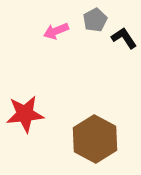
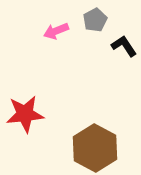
black L-shape: moved 8 px down
brown hexagon: moved 9 px down
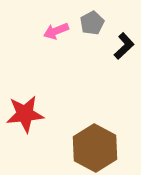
gray pentagon: moved 3 px left, 3 px down
black L-shape: rotated 80 degrees clockwise
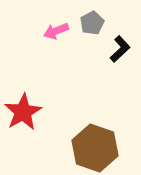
black L-shape: moved 4 px left, 3 px down
red star: moved 2 px left, 2 px up; rotated 24 degrees counterclockwise
brown hexagon: rotated 9 degrees counterclockwise
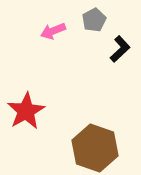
gray pentagon: moved 2 px right, 3 px up
pink arrow: moved 3 px left
red star: moved 3 px right, 1 px up
